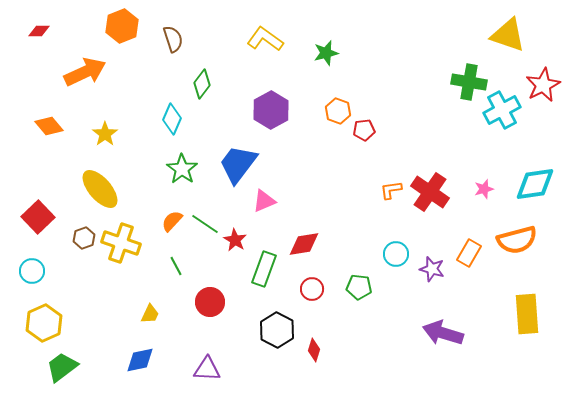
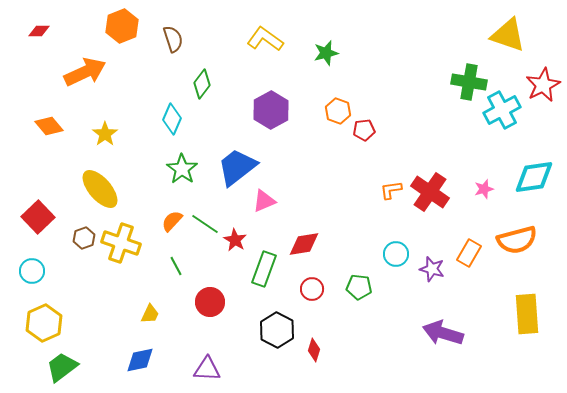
blue trapezoid at (238, 164): moved 1 px left, 3 px down; rotated 15 degrees clockwise
cyan diamond at (535, 184): moved 1 px left, 7 px up
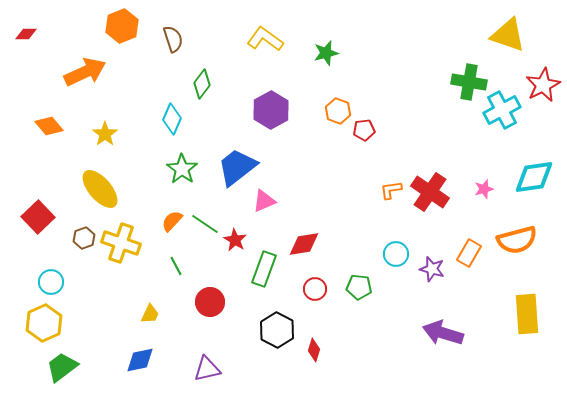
red diamond at (39, 31): moved 13 px left, 3 px down
cyan circle at (32, 271): moved 19 px right, 11 px down
red circle at (312, 289): moved 3 px right
purple triangle at (207, 369): rotated 16 degrees counterclockwise
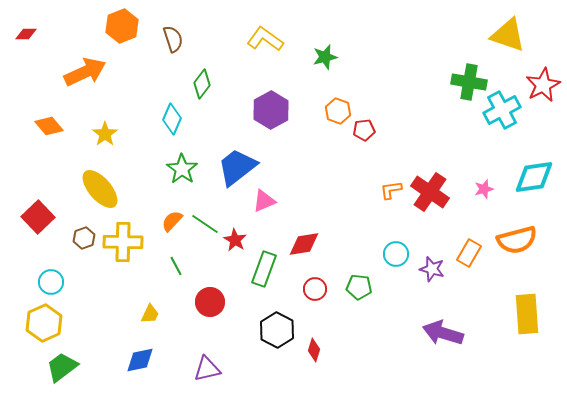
green star at (326, 53): moved 1 px left, 4 px down
yellow cross at (121, 243): moved 2 px right, 1 px up; rotated 18 degrees counterclockwise
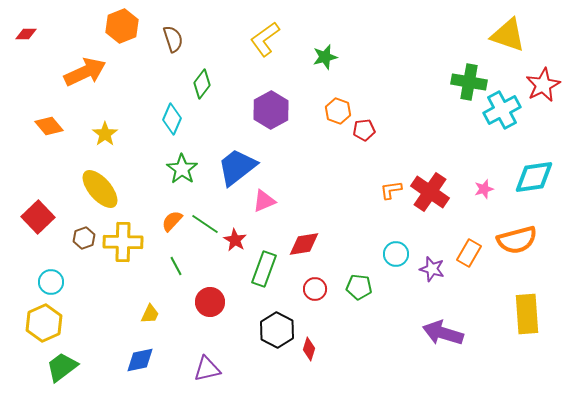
yellow L-shape at (265, 39): rotated 72 degrees counterclockwise
red diamond at (314, 350): moved 5 px left, 1 px up
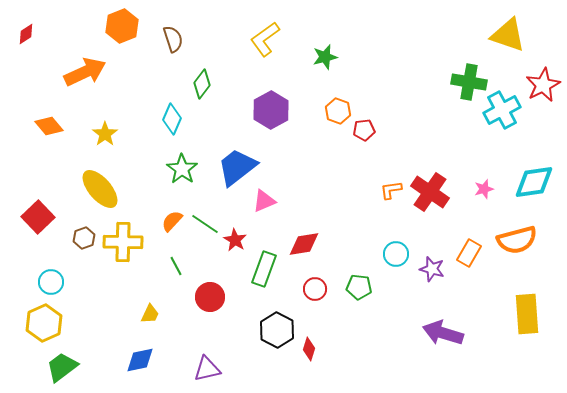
red diamond at (26, 34): rotated 35 degrees counterclockwise
cyan diamond at (534, 177): moved 5 px down
red circle at (210, 302): moved 5 px up
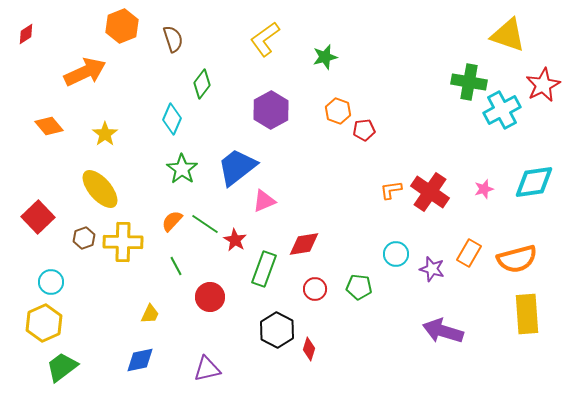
orange semicircle at (517, 240): moved 19 px down
purple arrow at (443, 333): moved 2 px up
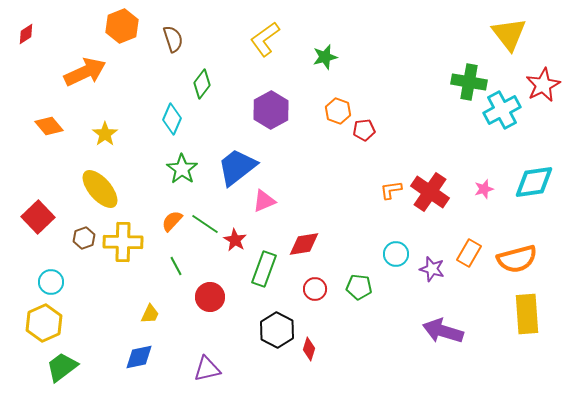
yellow triangle at (508, 35): moved 1 px right, 1 px up; rotated 33 degrees clockwise
blue diamond at (140, 360): moved 1 px left, 3 px up
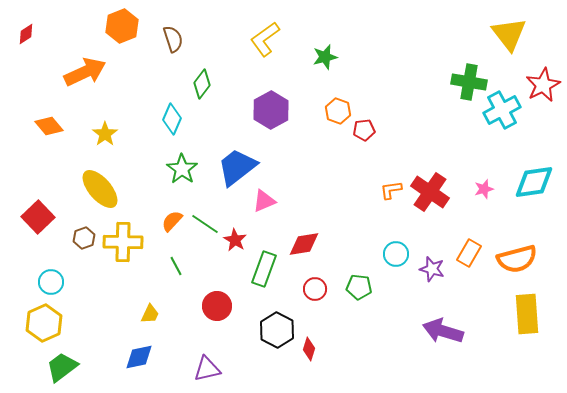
red circle at (210, 297): moved 7 px right, 9 px down
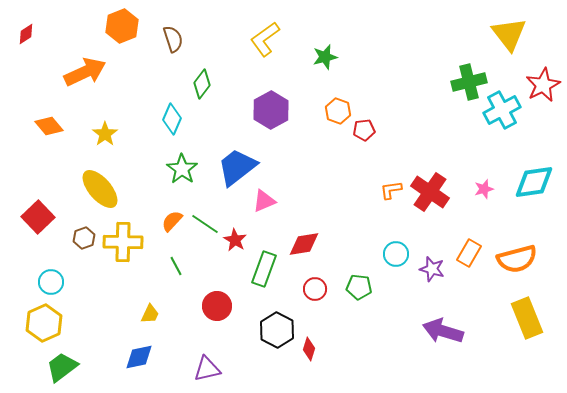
green cross at (469, 82): rotated 24 degrees counterclockwise
yellow rectangle at (527, 314): moved 4 px down; rotated 18 degrees counterclockwise
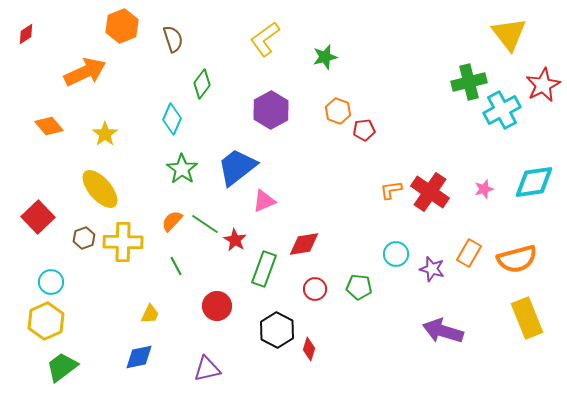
yellow hexagon at (44, 323): moved 2 px right, 2 px up
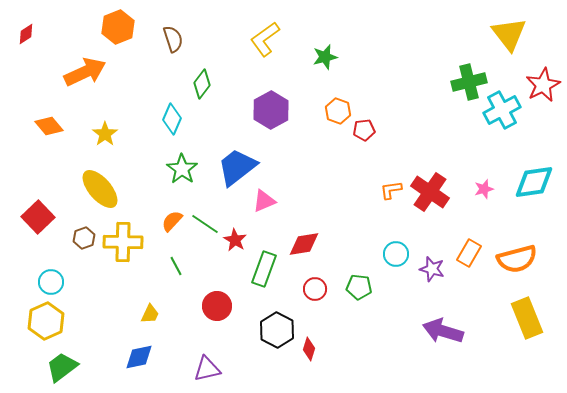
orange hexagon at (122, 26): moved 4 px left, 1 px down
